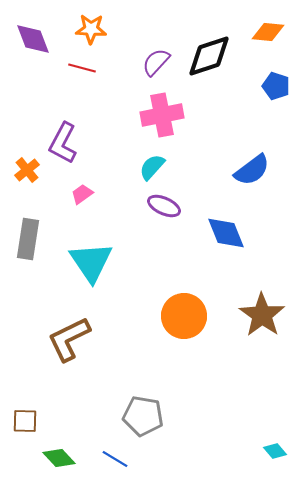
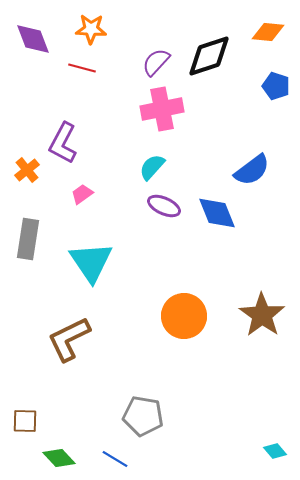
pink cross: moved 6 px up
blue diamond: moved 9 px left, 20 px up
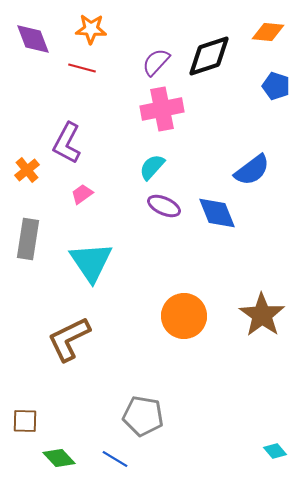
purple L-shape: moved 4 px right
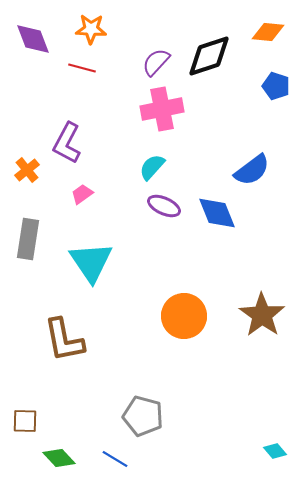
brown L-shape: moved 5 px left, 1 px down; rotated 75 degrees counterclockwise
gray pentagon: rotated 6 degrees clockwise
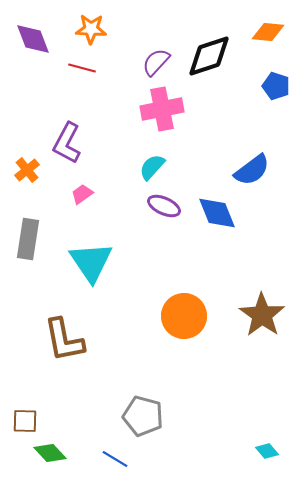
cyan diamond: moved 8 px left
green diamond: moved 9 px left, 5 px up
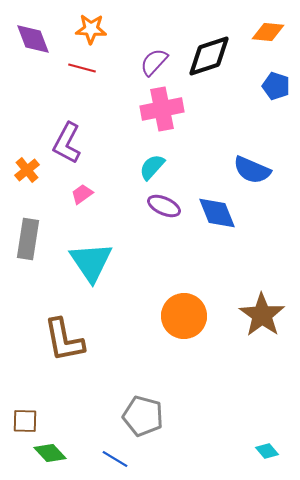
purple semicircle: moved 2 px left
blue semicircle: rotated 60 degrees clockwise
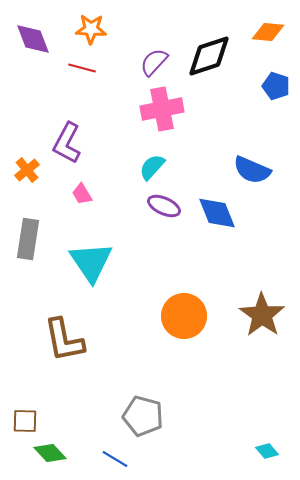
pink trapezoid: rotated 85 degrees counterclockwise
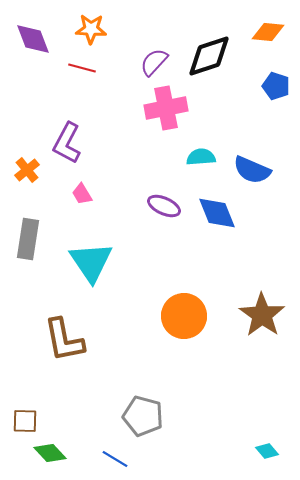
pink cross: moved 4 px right, 1 px up
cyan semicircle: moved 49 px right, 10 px up; rotated 44 degrees clockwise
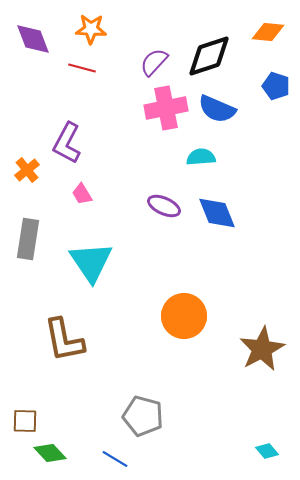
blue semicircle: moved 35 px left, 61 px up
brown star: moved 34 px down; rotated 9 degrees clockwise
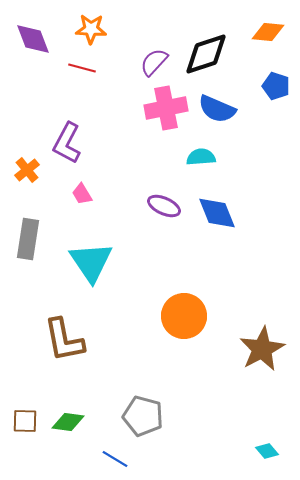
black diamond: moved 3 px left, 2 px up
green diamond: moved 18 px right, 31 px up; rotated 40 degrees counterclockwise
